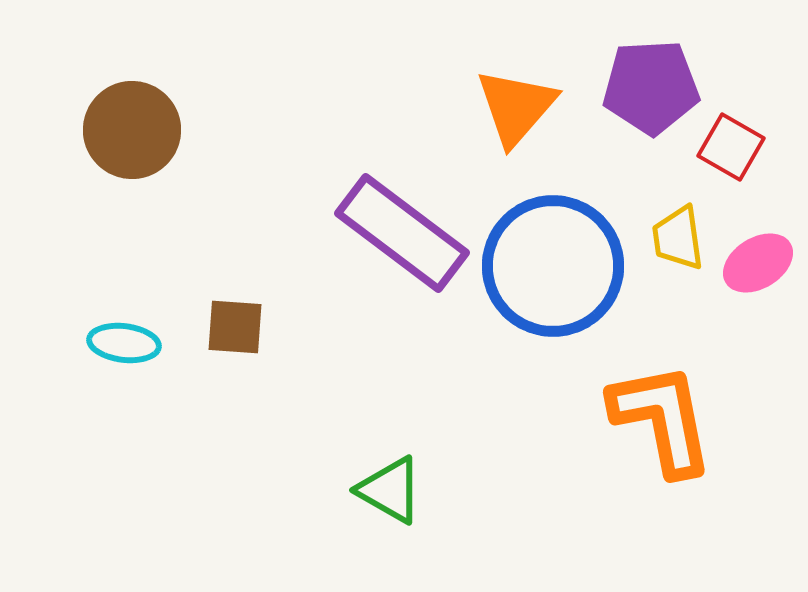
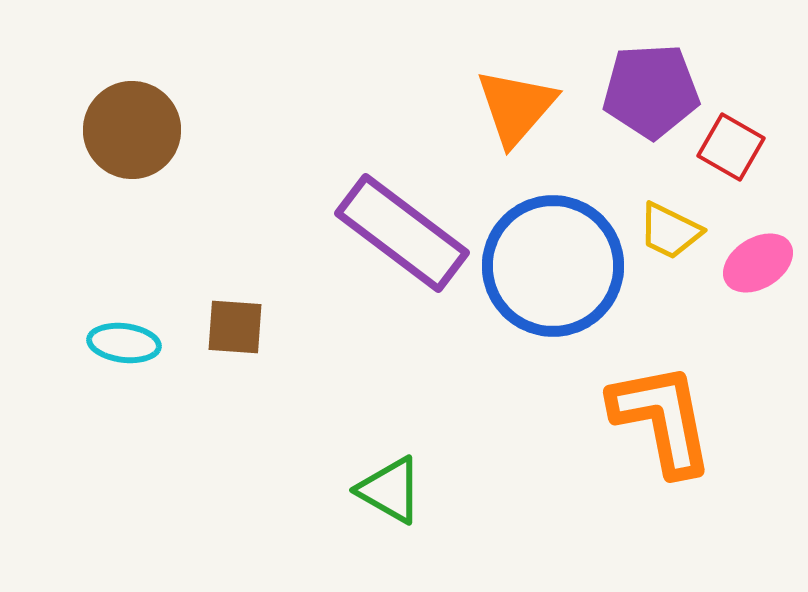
purple pentagon: moved 4 px down
yellow trapezoid: moved 8 px left, 7 px up; rotated 56 degrees counterclockwise
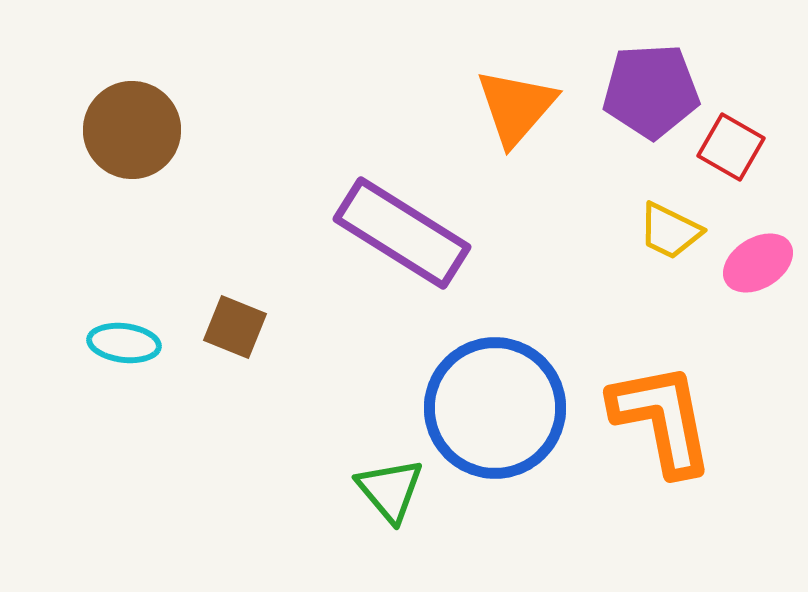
purple rectangle: rotated 5 degrees counterclockwise
blue circle: moved 58 px left, 142 px down
brown square: rotated 18 degrees clockwise
green triangle: rotated 20 degrees clockwise
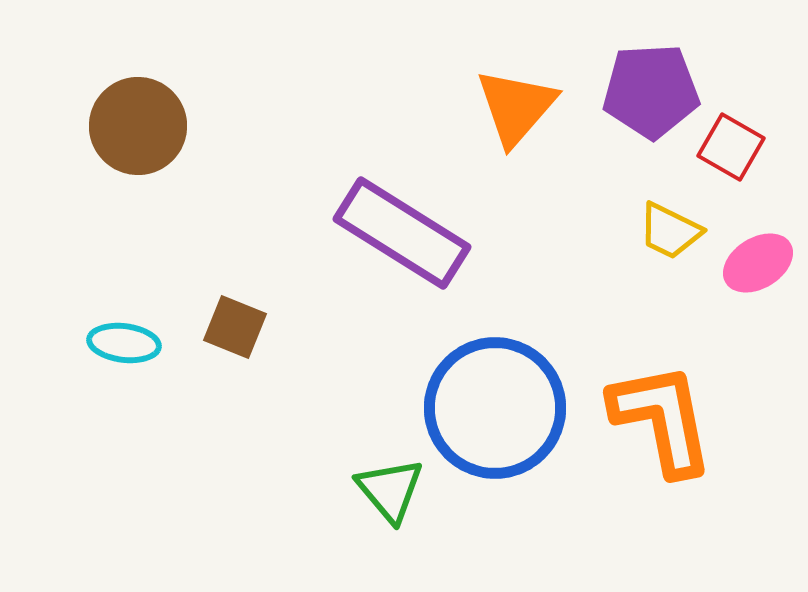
brown circle: moved 6 px right, 4 px up
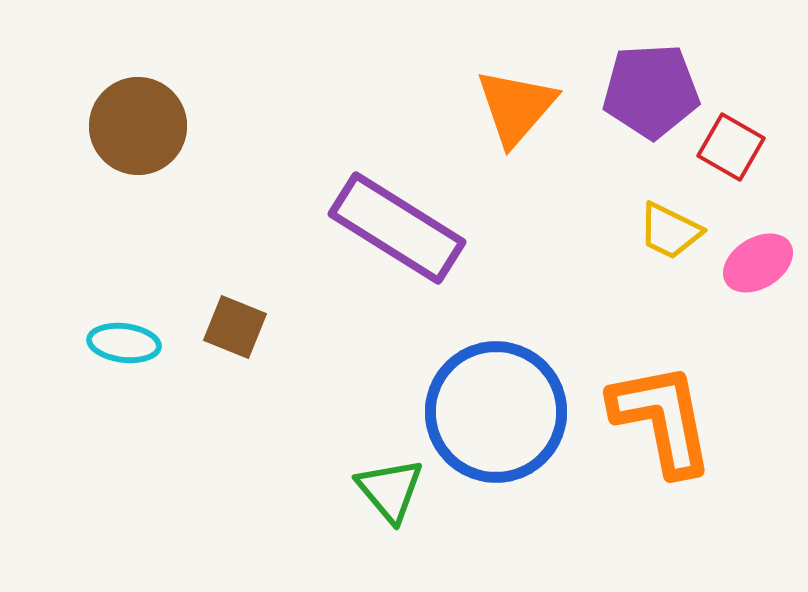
purple rectangle: moved 5 px left, 5 px up
blue circle: moved 1 px right, 4 px down
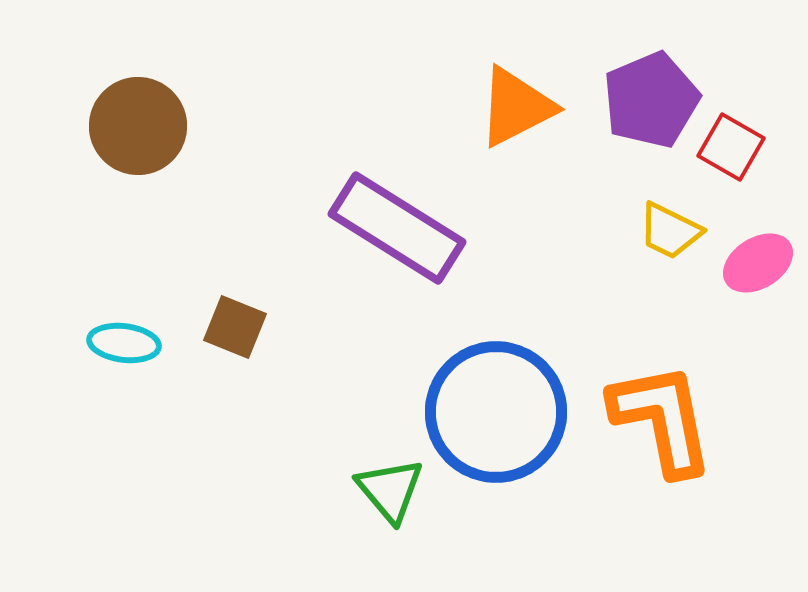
purple pentagon: moved 9 px down; rotated 20 degrees counterclockwise
orange triangle: rotated 22 degrees clockwise
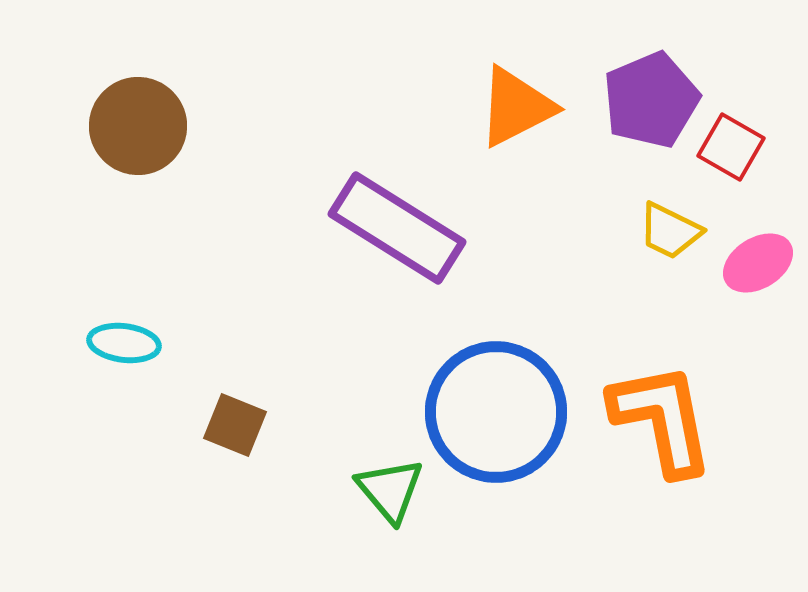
brown square: moved 98 px down
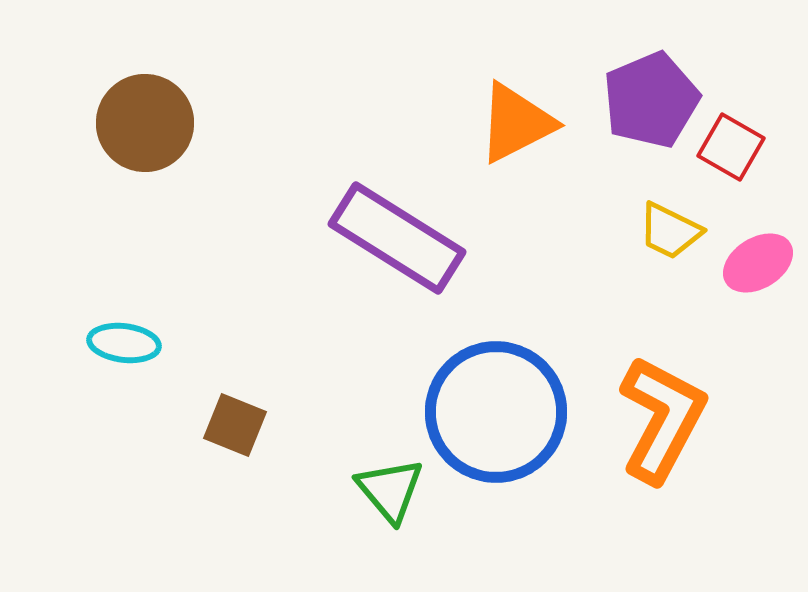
orange triangle: moved 16 px down
brown circle: moved 7 px right, 3 px up
purple rectangle: moved 10 px down
orange L-shape: rotated 39 degrees clockwise
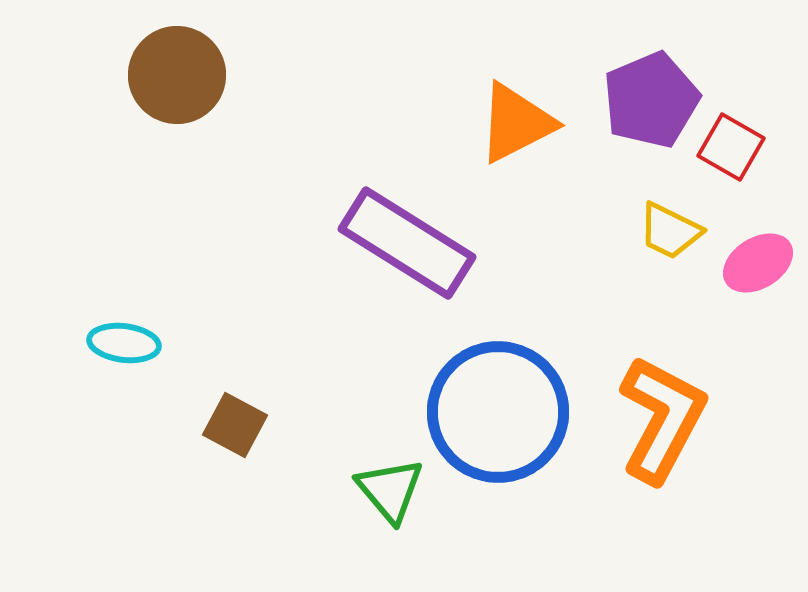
brown circle: moved 32 px right, 48 px up
purple rectangle: moved 10 px right, 5 px down
blue circle: moved 2 px right
brown square: rotated 6 degrees clockwise
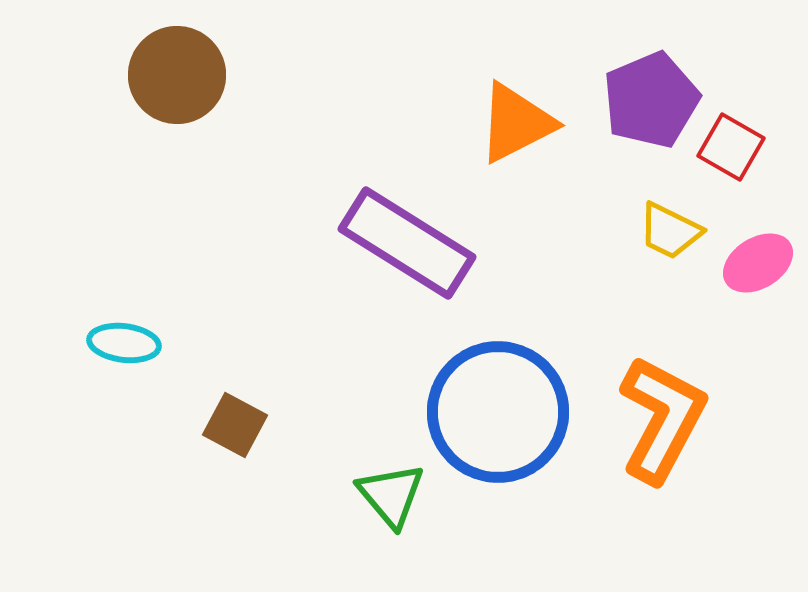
green triangle: moved 1 px right, 5 px down
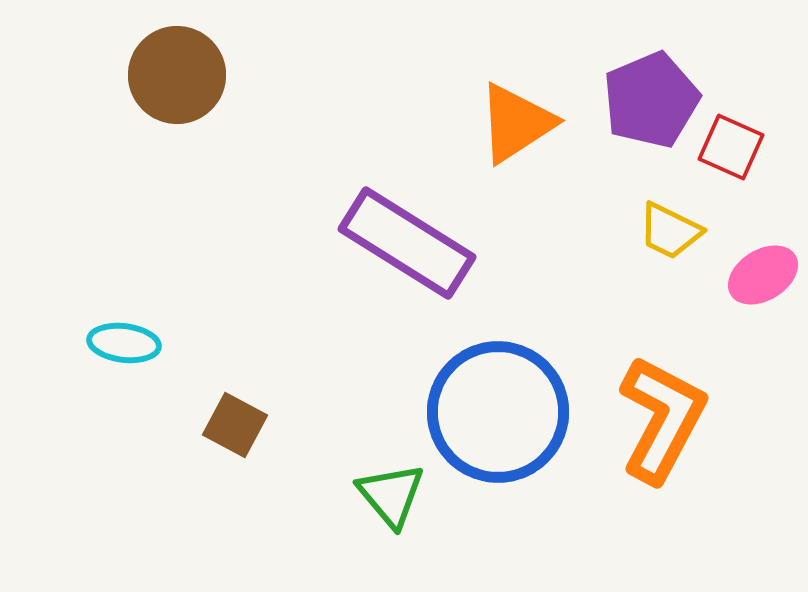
orange triangle: rotated 6 degrees counterclockwise
red square: rotated 6 degrees counterclockwise
pink ellipse: moved 5 px right, 12 px down
